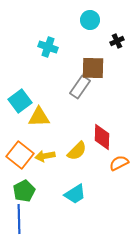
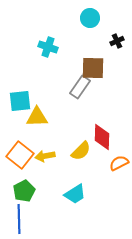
cyan circle: moved 2 px up
cyan square: rotated 30 degrees clockwise
yellow triangle: moved 2 px left
yellow semicircle: moved 4 px right
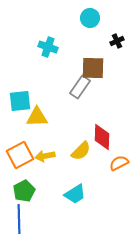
orange square: rotated 24 degrees clockwise
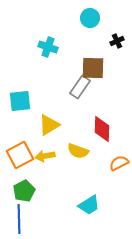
yellow triangle: moved 12 px right, 8 px down; rotated 30 degrees counterclockwise
red diamond: moved 8 px up
yellow semicircle: moved 3 px left; rotated 65 degrees clockwise
cyan trapezoid: moved 14 px right, 11 px down
